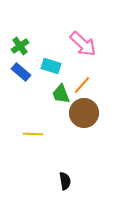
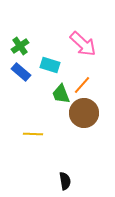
cyan rectangle: moved 1 px left, 1 px up
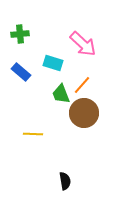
green cross: moved 12 px up; rotated 30 degrees clockwise
cyan rectangle: moved 3 px right, 2 px up
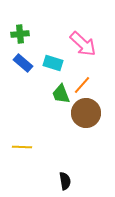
blue rectangle: moved 2 px right, 9 px up
brown circle: moved 2 px right
yellow line: moved 11 px left, 13 px down
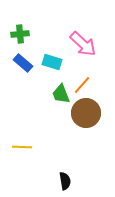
cyan rectangle: moved 1 px left, 1 px up
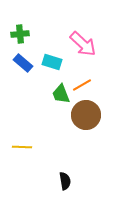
orange line: rotated 18 degrees clockwise
brown circle: moved 2 px down
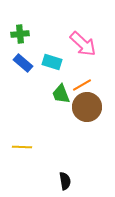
brown circle: moved 1 px right, 8 px up
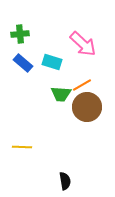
green trapezoid: rotated 65 degrees counterclockwise
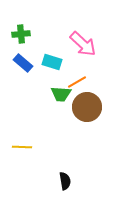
green cross: moved 1 px right
orange line: moved 5 px left, 3 px up
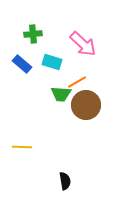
green cross: moved 12 px right
blue rectangle: moved 1 px left, 1 px down
brown circle: moved 1 px left, 2 px up
